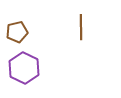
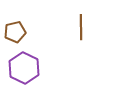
brown pentagon: moved 2 px left
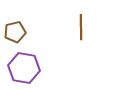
purple hexagon: rotated 16 degrees counterclockwise
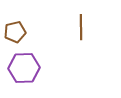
purple hexagon: rotated 12 degrees counterclockwise
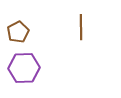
brown pentagon: moved 3 px right; rotated 15 degrees counterclockwise
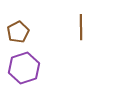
purple hexagon: rotated 16 degrees counterclockwise
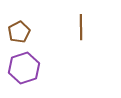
brown pentagon: moved 1 px right
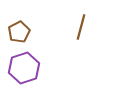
brown line: rotated 15 degrees clockwise
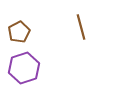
brown line: rotated 30 degrees counterclockwise
